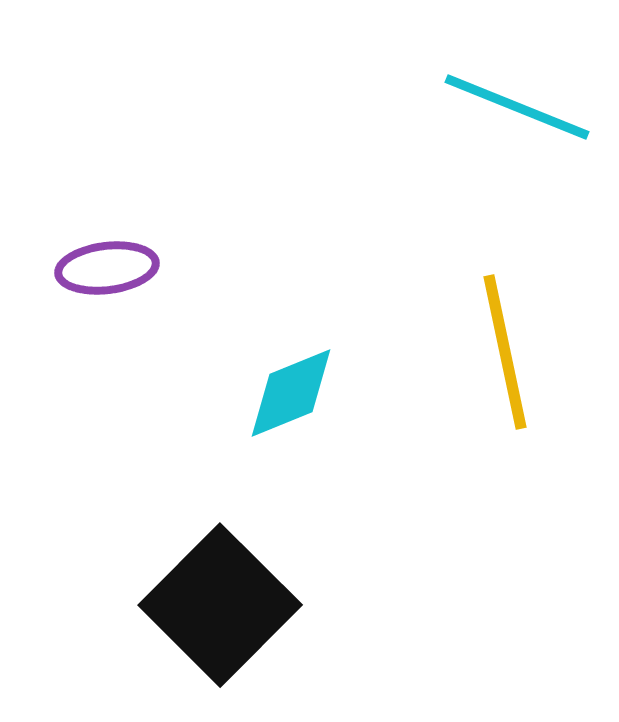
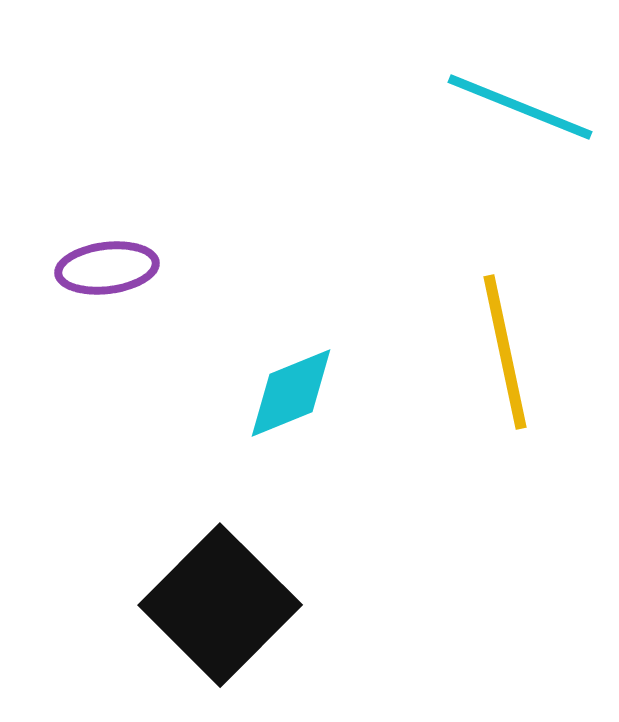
cyan line: moved 3 px right
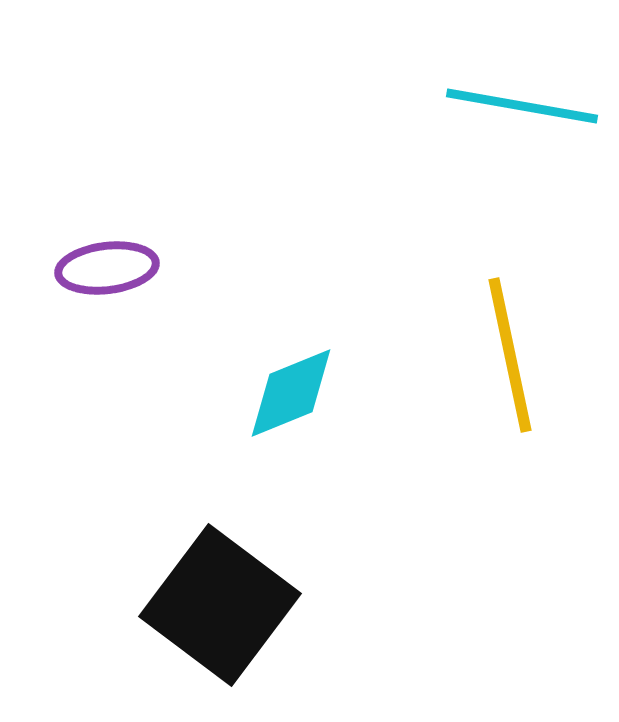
cyan line: moved 2 px right, 1 px up; rotated 12 degrees counterclockwise
yellow line: moved 5 px right, 3 px down
black square: rotated 8 degrees counterclockwise
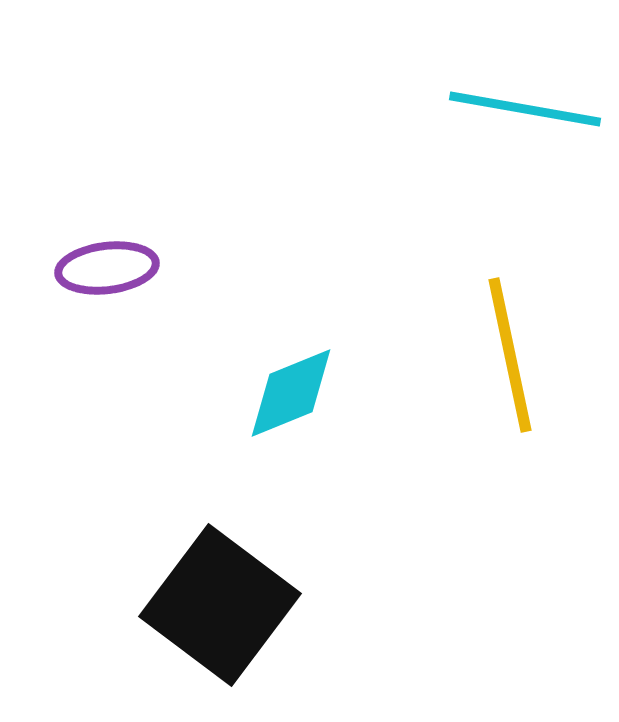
cyan line: moved 3 px right, 3 px down
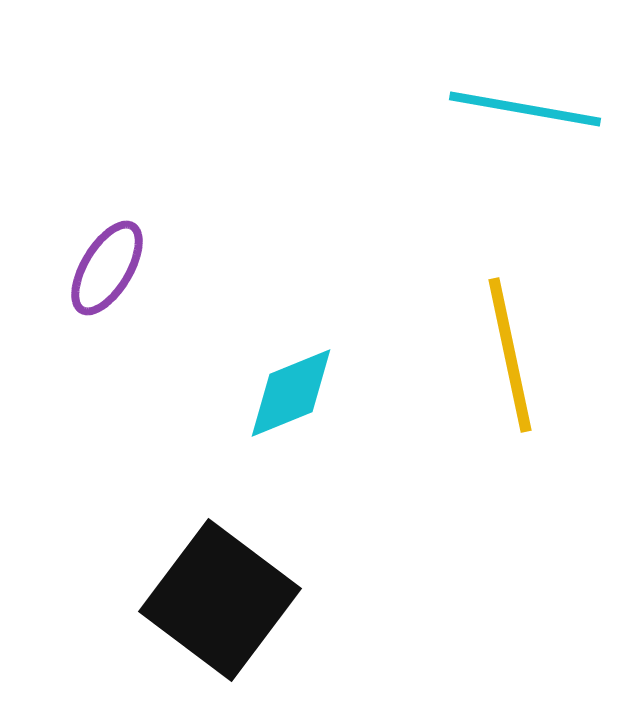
purple ellipse: rotated 52 degrees counterclockwise
black square: moved 5 px up
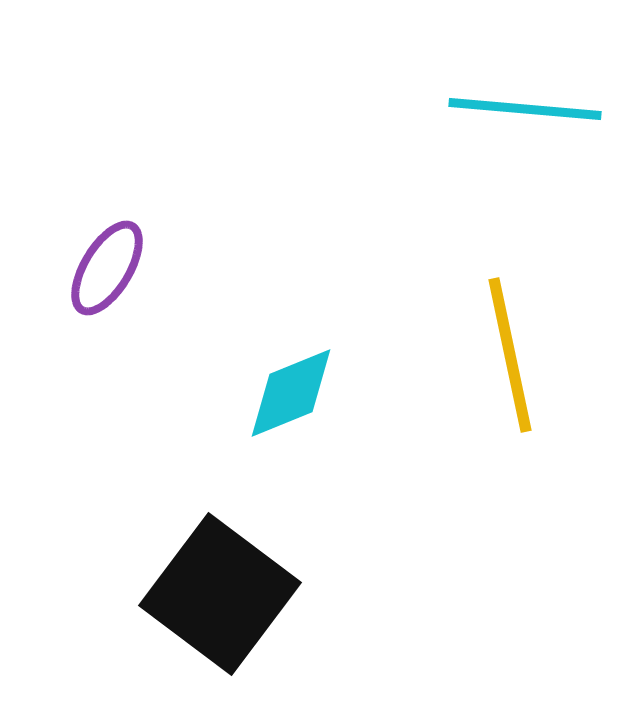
cyan line: rotated 5 degrees counterclockwise
black square: moved 6 px up
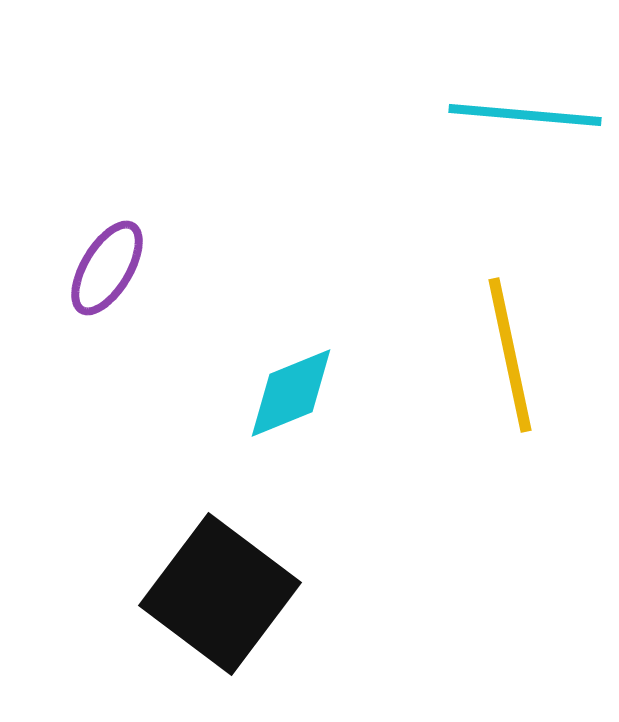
cyan line: moved 6 px down
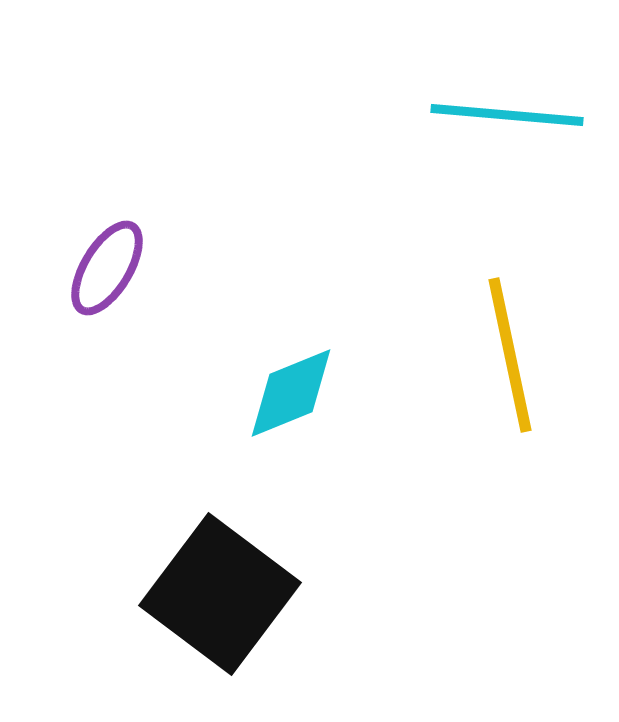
cyan line: moved 18 px left
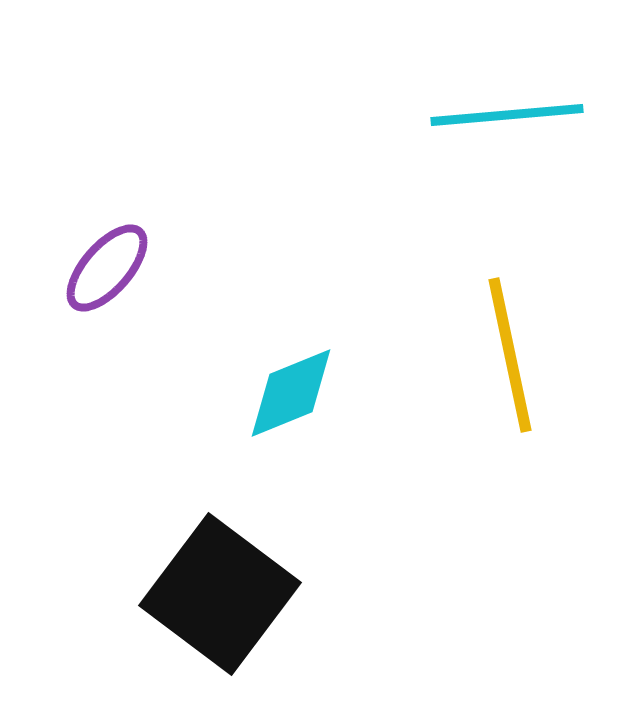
cyan line: rotated 10 degrees counterclockwise
purple ellipse: rotated 10 degrees clockwise
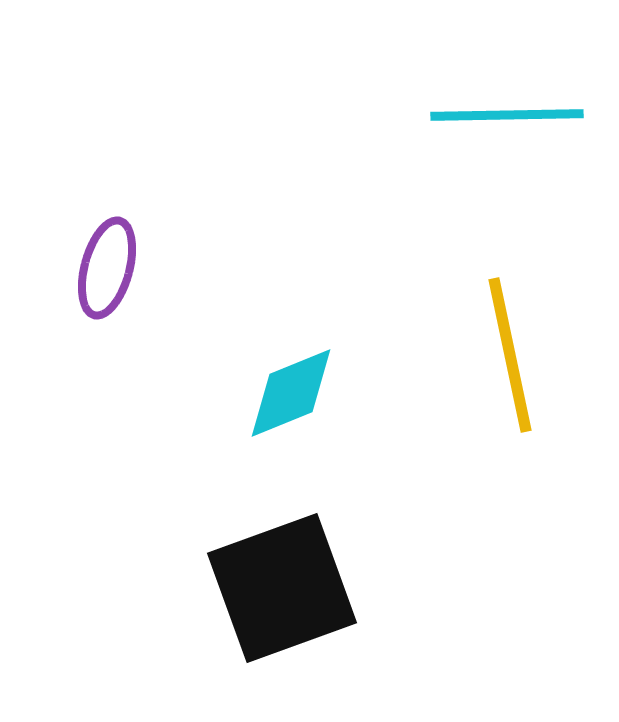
cyan line: rotated 4 degrees clockwise
purple ellipse: rotated 26 degrees counterclockwise
black square: moved 62 px right, 6 px up; rotated 33 degrees clockwise
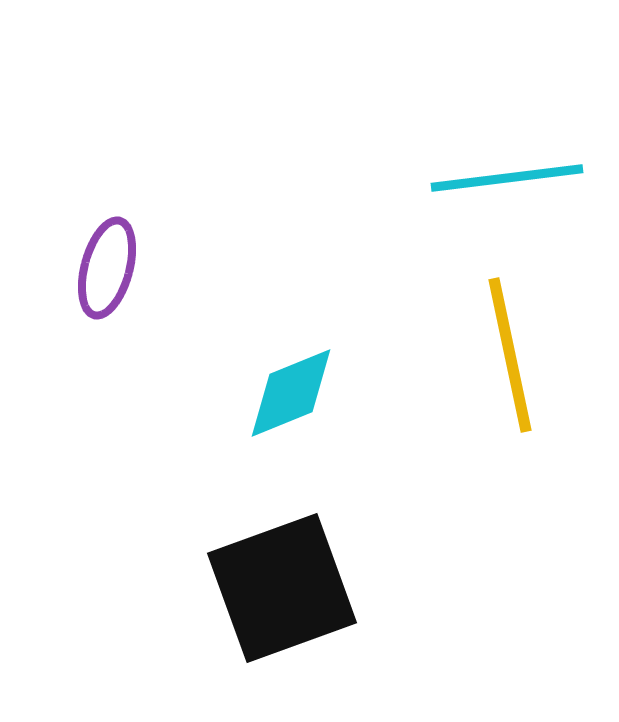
cyan line: moved 63 px down; rotated 6 degrees counterclockwise
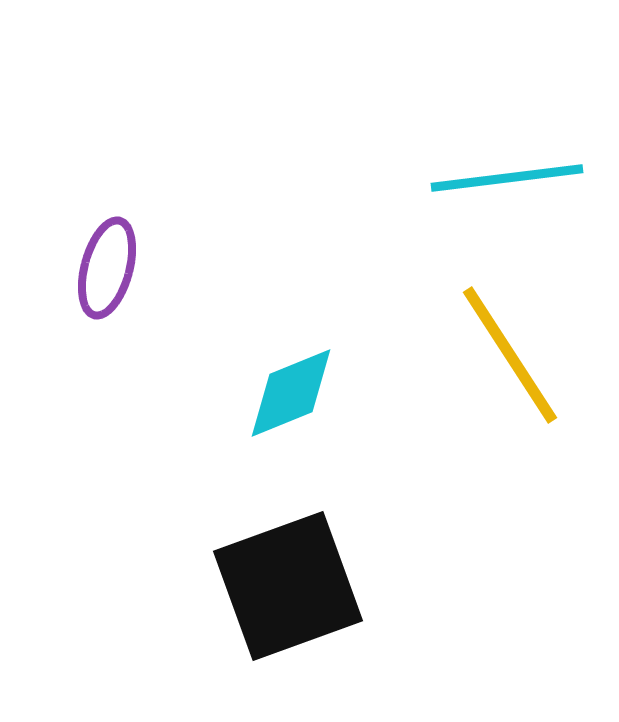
yellow line: rotated 21 degrees counterclockwise
black square: moved 6 px right, 2 px up
